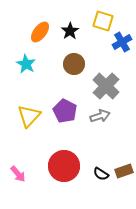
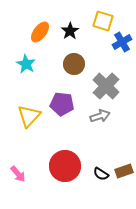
purple pentagon: moved 3 px left, 7 px up; rotated 20 degrees counterclockwise
red circle: moved 1 px right
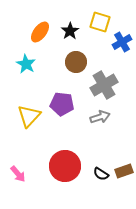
yellow square: moved 3 px left, 1 px down
brown circle: moved 2 px right, 2 px up
gray cross: moved 2 px left, 1 px up; rotated 16 degrees clockwise
gray arrow: moved 1 px down
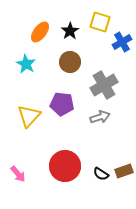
brown circle: moved 6 px left
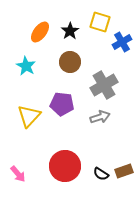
cyan star: moved 2 px down
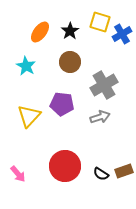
blue cross: moved 8 px up
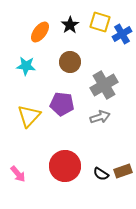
black star: moved 6 px up
cyan star: rotated 24 degrees counterclockwise
brown rectangle: moved 1 px left
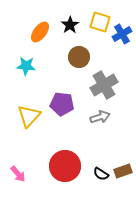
brown circle: moved 9 px right, 5 px up
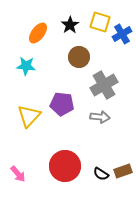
orange ellipse: moved 2 px left, 1 px down
gray arrow: rotated 24 degrees clockwise
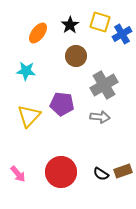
brown circle: moved 3 px left, 1 px up
cyan star: moved 5 px down
red circle: moved 4 px left, 6 px down
